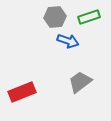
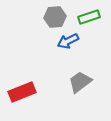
blue arrow: rotated 135 degrees clockwise
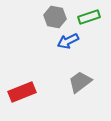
gray hexagon: rotated 15 degrees clockwise
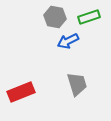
gray trapezoid: moved 3 px left, 2 px down; rotated 110 degrees clockwise
red rectangle: moved 1 px left
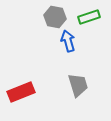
blue arrow: rotated 100 degrees clockwise
gray trapezoid: moved 1 px right, 1 px down
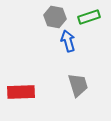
red rectangle: rotated 20 degrees clockwise
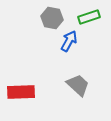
gray hexagon: moved 3 px left, 1 px down
blue arrow: moved 1 px right; rotated 45 degrees clockwise
gray trapezoid: rotated 30 degrees counterclockwise
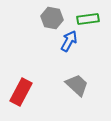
green rectangle: moved 1 px left, 2 px down; rotated 10 degrees clockwise
gray trapezoid: moved 1 px left
red rectangle: rotated 60 degrees counterclockwise
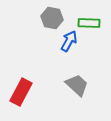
green rectangle: moved 1 px right, 4 px down; rotated 10 degrees clockwise
